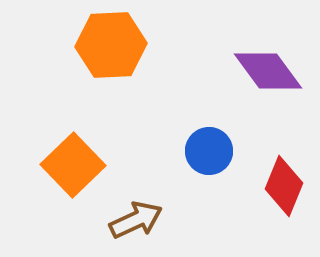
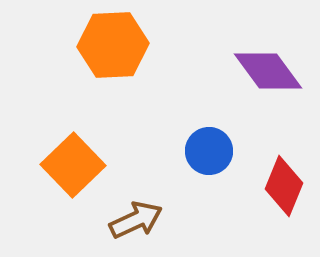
orange hexagon: moved 2 px right
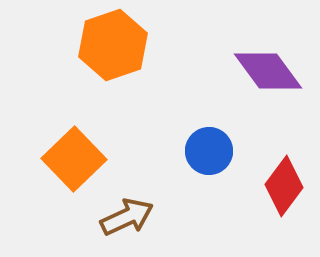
orange hexagon: rotated 16 degrees counterclockwise
orange square: moved 1 px right, 6 px up
red diamond: rotated 14 degrees clockwise
brown arrow: moved 9 px left, 3 px up
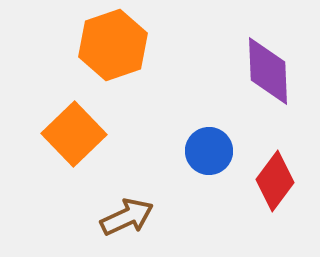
purple diamond: rotated 34 degrees clockwise
orange square: moved 25 px up
red diamond: moved 9 px left, 5 px up
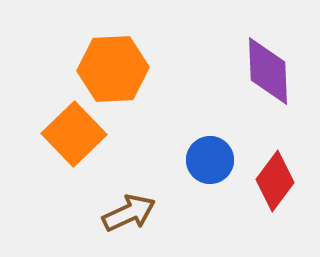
orange hexagon: moved 24 px down; rotated 16 degrees clockwise
blue circle: moved 1 px right, 9 px down
brown arrow: moved 2 px right, 4 px up
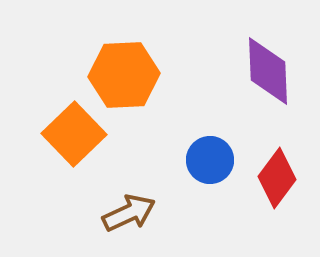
orange hexagon: moved 11 px right, 6 px down
red diamond: moved 2 px right, 3 px up
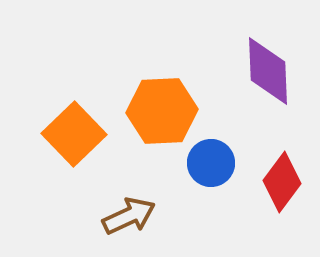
orange hexagon: moved 38 px right, 36 px down
blue circle: moved 1 px right, 3 px down
red diamond: moved 5 px right, 4 px down
brown arrow: moved 3 px down
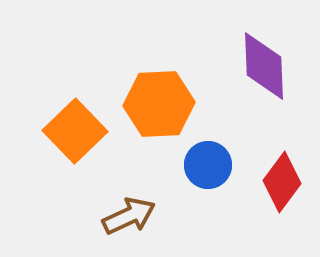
purple diamond: moved 4 px left, 5 px up
orange hexagon: moved 3 px left, 7 px up
orange square: moved 1 px right, 3 px up
blue circle: moved 3 px left, 2 px down
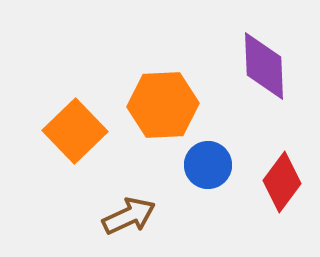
orange hexagon: moved 4 px right, 1 px down
